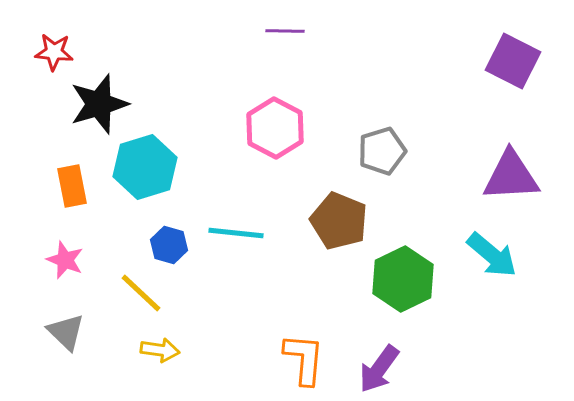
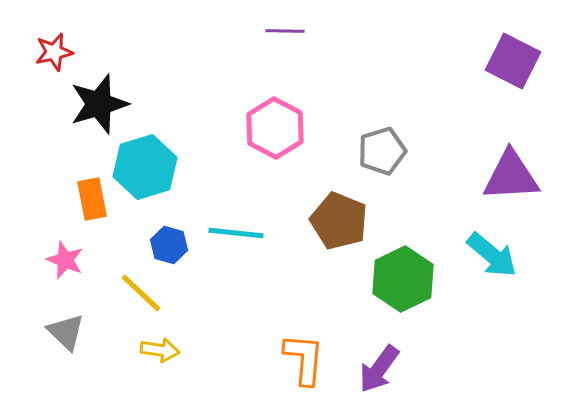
red star: rotated 18 degrees counterclockwise
orange rectangle: moved 20 px right, 13 px down
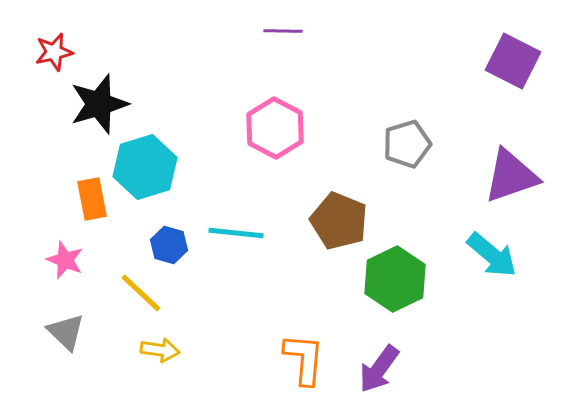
purple line: moved 2 px left
gray pentagon: moved 25 px right, 7 px up
purple triangle: rotated 16 degrees counterclockwise
green hexagon: moved 8 px left
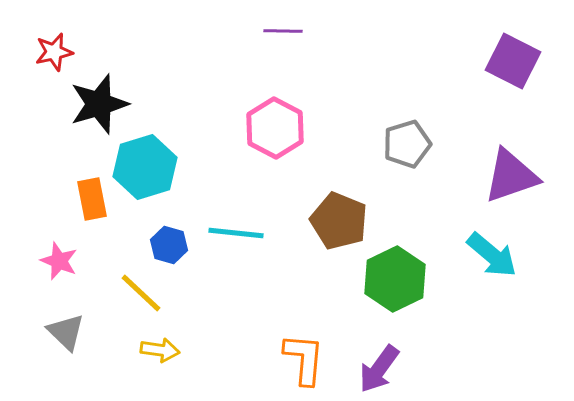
pink star: moved 6 px left, 1 px down
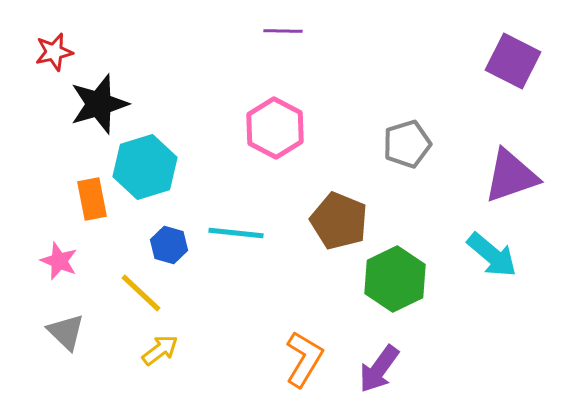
yellow arrow: rotated 45 degrees counterclockwise
orange L-shape: rotated 26 degrees clockwise
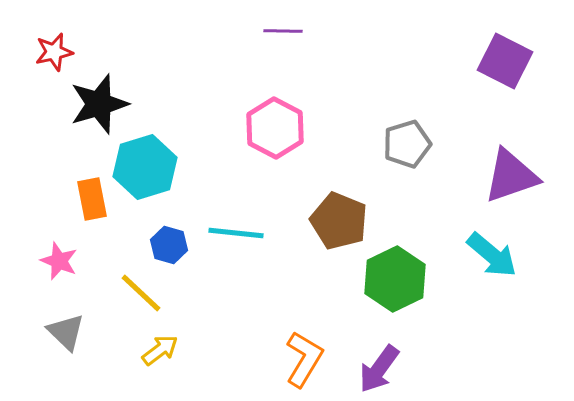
purple square: moved 8 px left
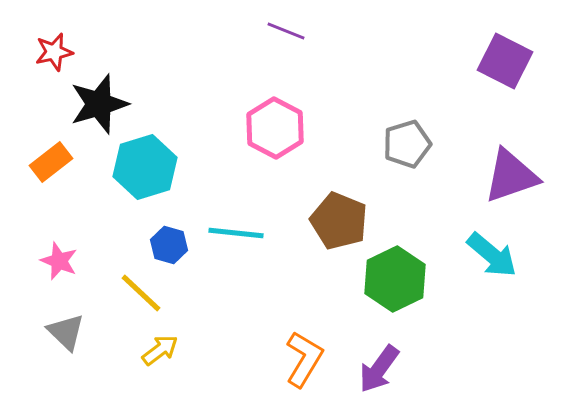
purple line: moved 3 px right; rotated 21 degrees clockwise
orange rectangle: moved 41 px left, 37 px up; rotated 63 degrees clockwise
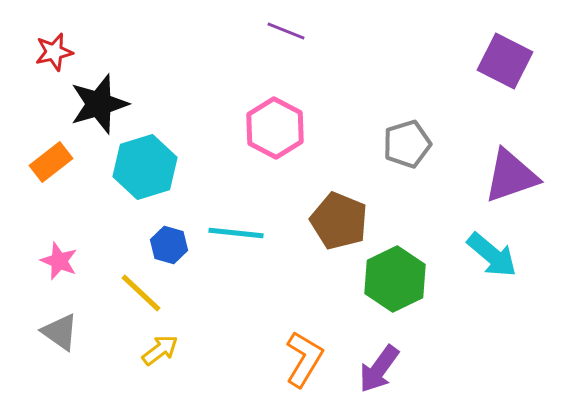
gray triangle: moved 6 px left; rotated 9 degrees counterclockwise
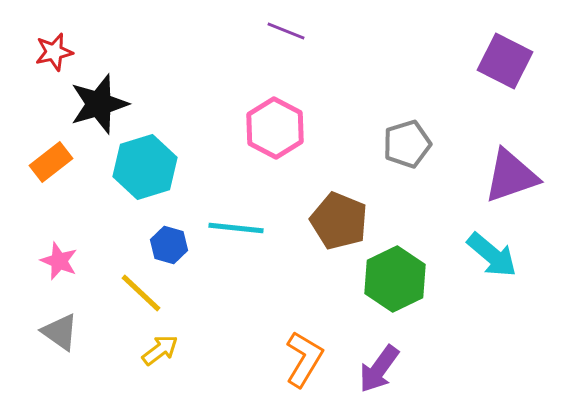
cyan line: moved 5 px up
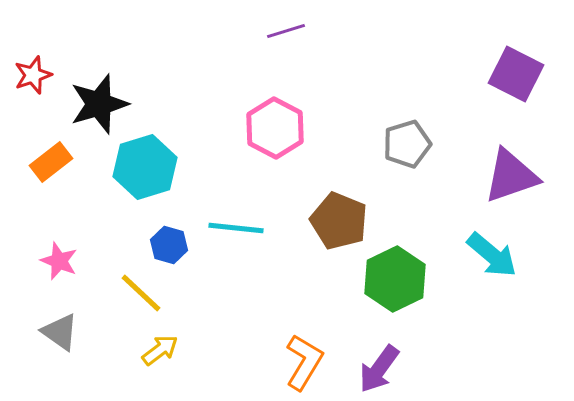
purple line: rotated 39 degrees counterclockwise
red star: moved 21 px left, 23 px down; rotated 6 degrees counterclockwise
purple square: moved 11 px right, 13 px down
orange L-shape: moved 3 px down
